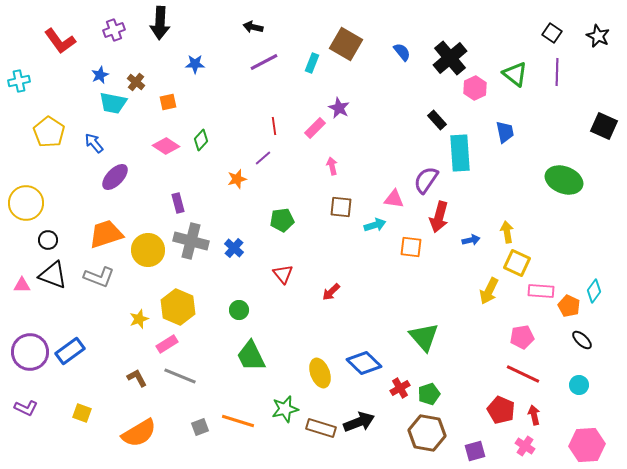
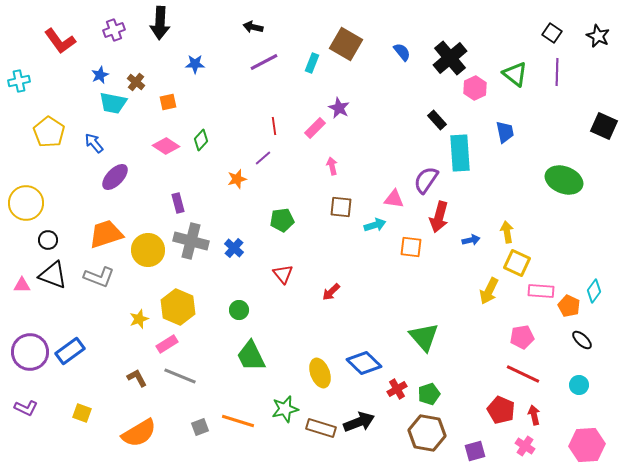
red cross at (400, 388): moved 3 px left, 1 px down
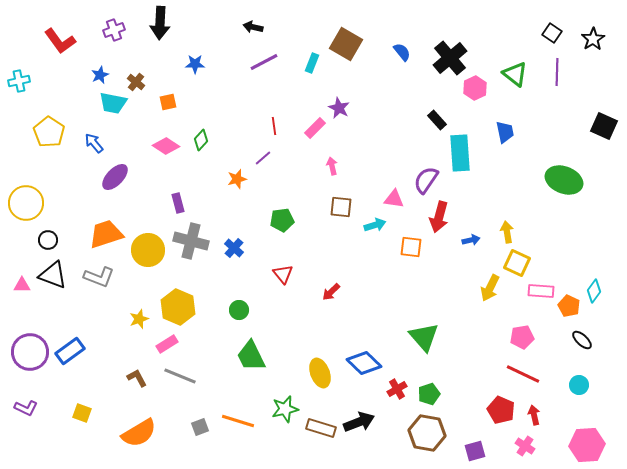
black star at (598, 36): moved 5 px left, 3 px down; rotated 15 degrees clockwise
yellow arrow at (489, 291): moved 1 px right, 3 px up
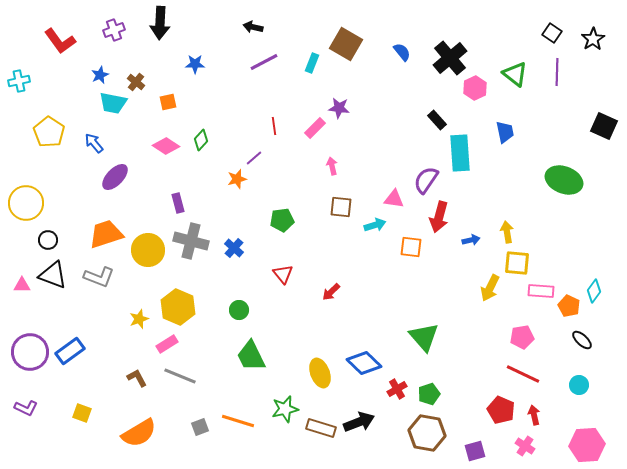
purple star at (339, 108): rotated 20 degrees counterclockwise
purple line at (263, 158): moved 9 px left
yellow square at (517, 263): rotated 20 degrees counterclockwise
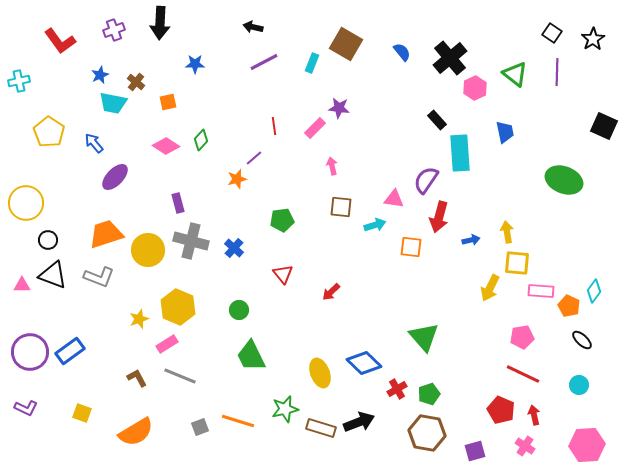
orange semicircle at (139, 433): moved 3 px left, 1 px up
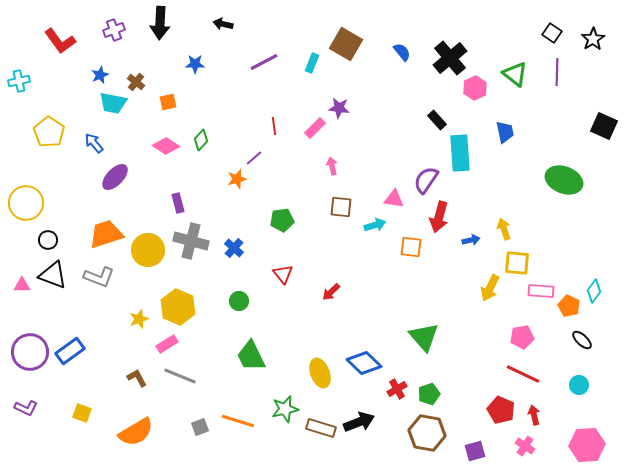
black arrow at (253, 27): moved 30 px left, 3 px up
yellow arrow at (507, 232): moved 3 px left, 3 px up; rotated 10 degrees counterclockwise
green circle at (239, 310): moved 9 px up
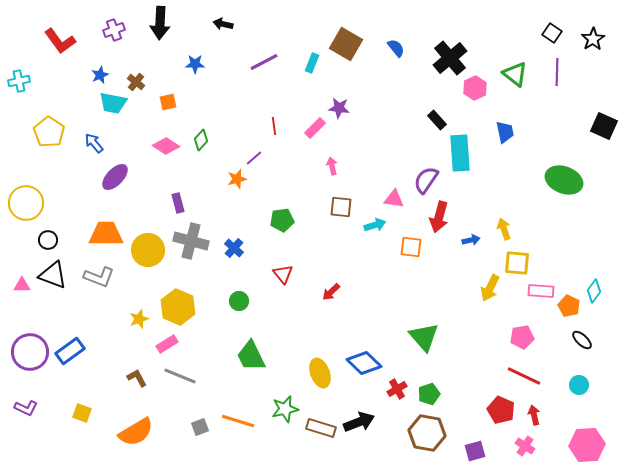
blue semicircle at (402, 52): moved 6 px left, 4 px up
orange trapezoid at (106, 234): rotated 18 degrees clockwise
red line at (523, 374): moved 1 px right, 2 px down
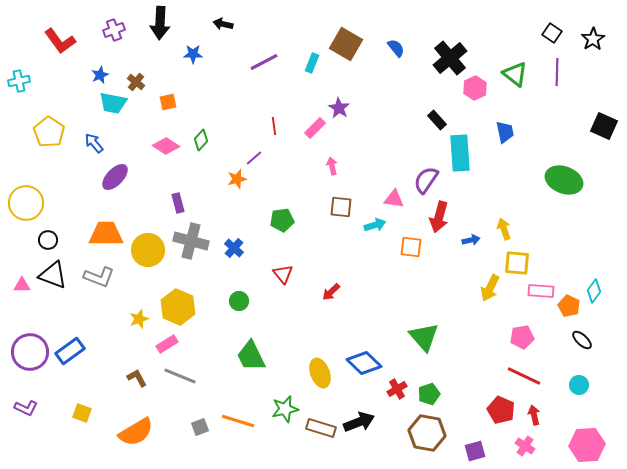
blue star at (195, 64): moved 2 px left, 10 px up
purple star at (339, 108): rotated 25 degrees clockwise
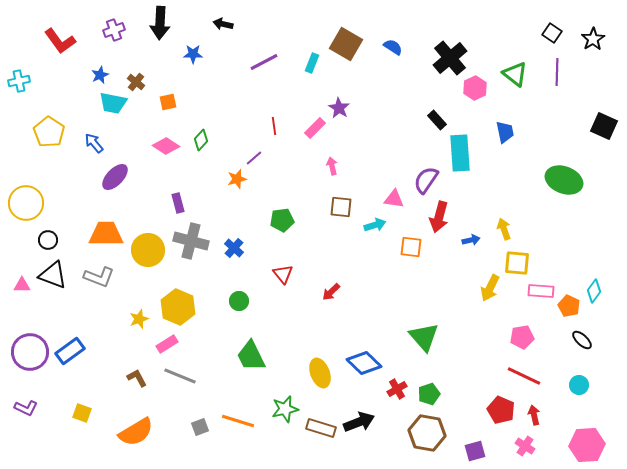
blue semicircle at (396, 48): moved 3 px left, 1 px up; rotated 18 degrees counterclockwise
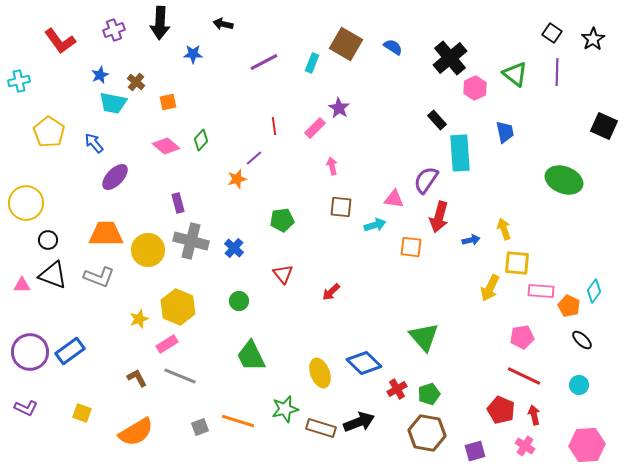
pink diamond at (166, 146): rotated 8 degrees clockwise
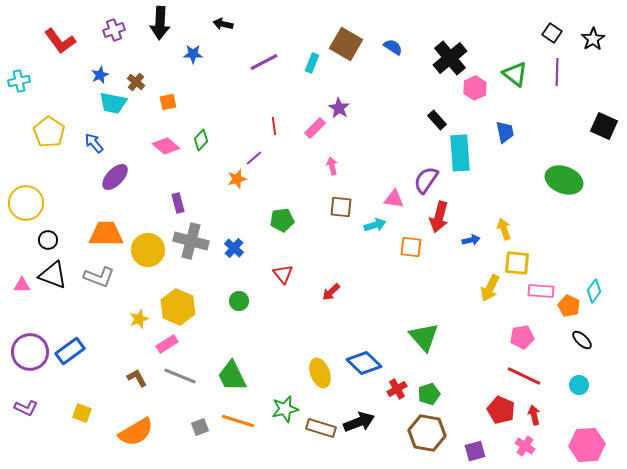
green trapezoid at (251, 356): moved 19 px left, 20 px down
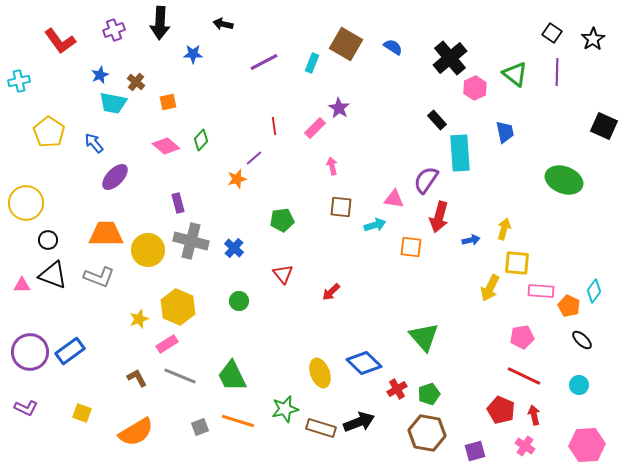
yellow arrow at (504, 229): rotated 35 degrees clockwise
